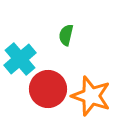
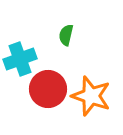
cyan cross: rotated 20 degrees clockwise
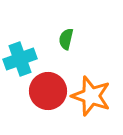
green semicircle: moved 4 px down
red circle: moved 2 px down
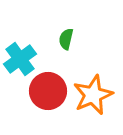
cyan cross: rotated 16 degrees counterclockwise
orange star: moved 2 px right, 1 px up; rotated 30 degrees clockwise
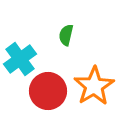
green semicircle: moved 4 px up
orange star: moved 1 px right, 9 px up; rotated 9 degrees counterclockwise
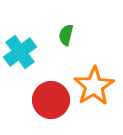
cyan cross: moved 7 px up
red circle: moved 3 px right, 9 px down
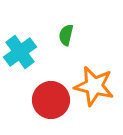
orange star: rotated 27 degrees counterclockwise
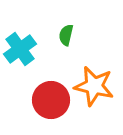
cyan cross: moved 3 px up
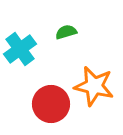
green semicircle: moved 3 px up; rotated 60 degrees clockwise
red circle: moved 4 px down
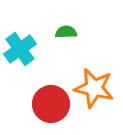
green semicircle: rotated 15 degrees clockwise
orange star: moved 2 px down
